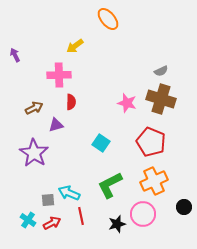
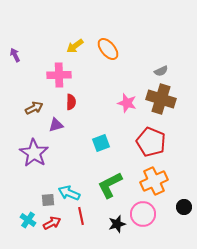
orange ellipse: moved 30 px down
cyan square: rotated 36 degrees clockwise
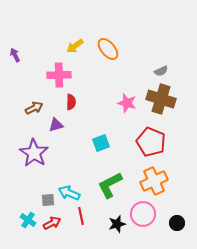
black circle: moved 7 px left, 16 px down
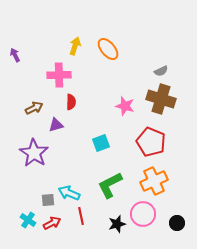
yellow arrow: rotated 144 degrees clockwise
pink star: moved 2 px left, 3 px down
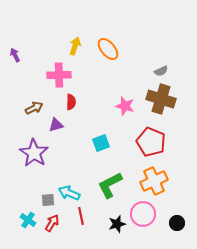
red arrow: rotated 30 degrees counterclockwise
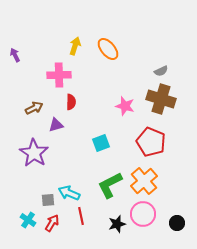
orange cross: moved 10 px left; rotated 16 degrees counterclockwise
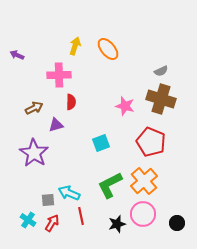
purple arrow: moved 2 px right; rotated 40 degrees counterclockwise
